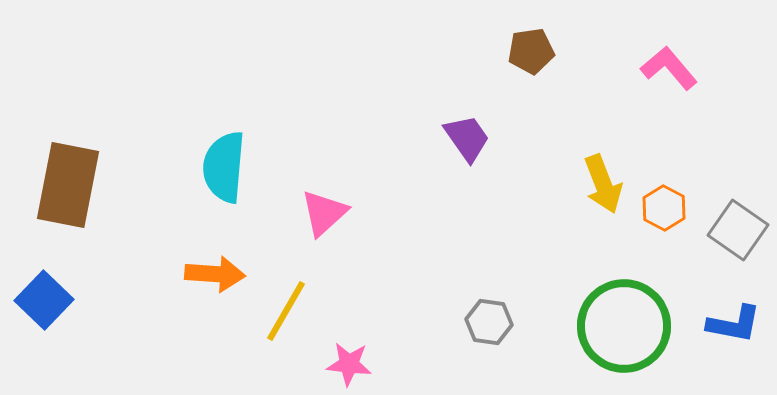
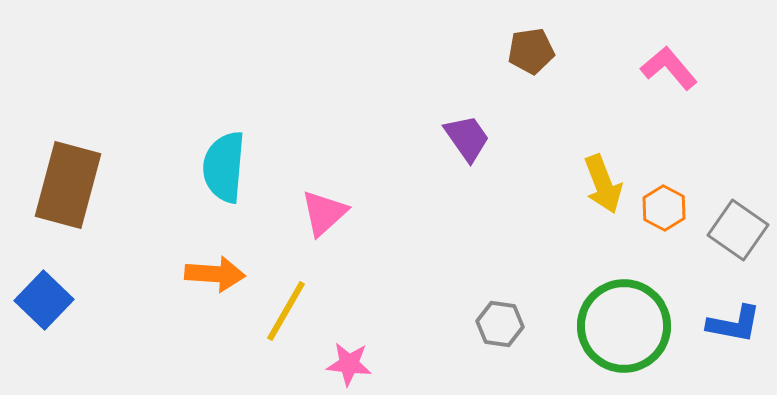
brown rectangle: rotated 4 degrees clockwise
gray hexagon: moved 11 px right, 2 px down
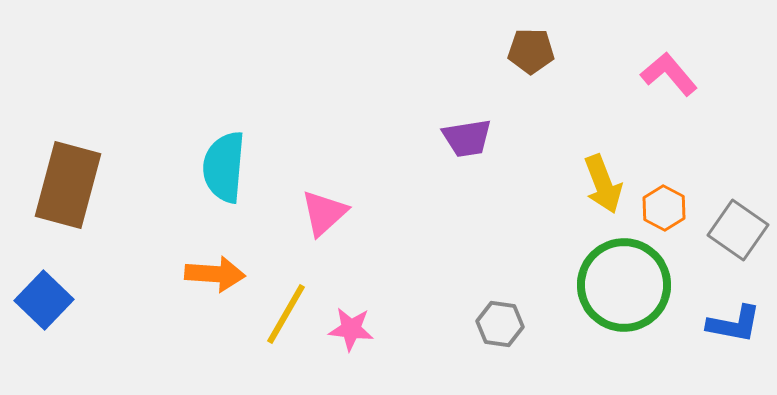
brown pentagon: rotated 9 degrees clockwise
pink L-shape: moved 6 px down
purple trapezoid: rotated 116 degrees clockwise
yellow line: moved 3 px down
green circle: moved 41 px up
pink star: moved 2 px right, 35 px up
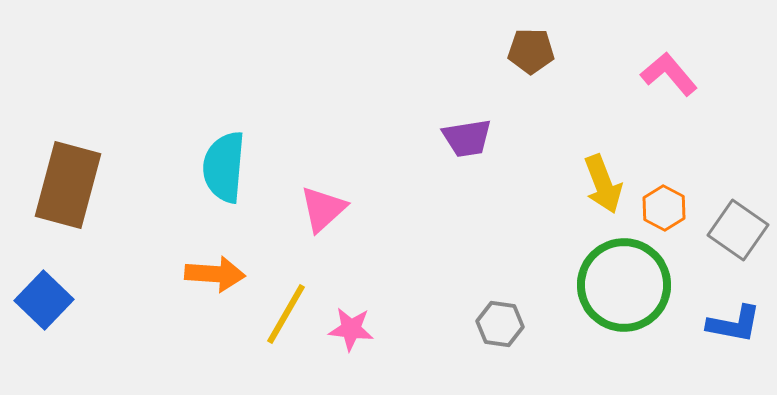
pink triangle: moved 1 px left, 4 px up
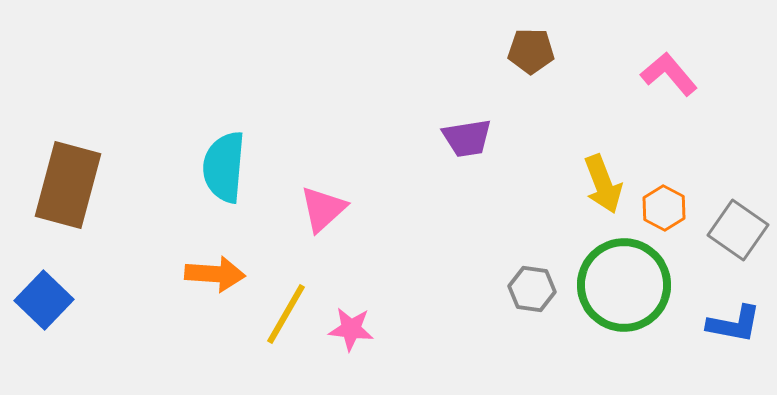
gray hexagon: moved 32 px right, 35 px up
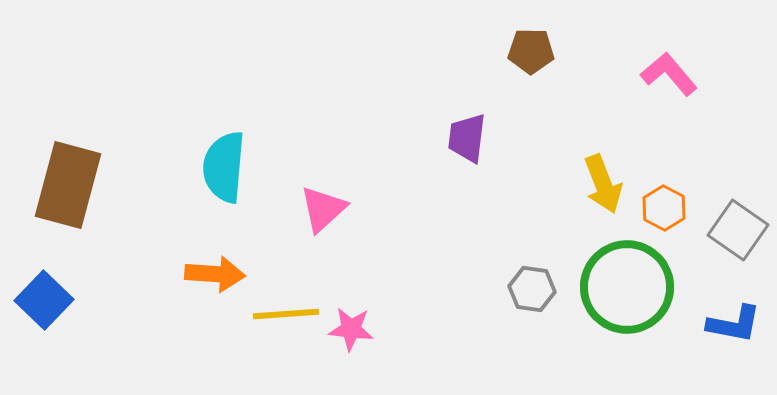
purple trapezoid: rotated 106 degrees clockwise
green circle: moved 3 px right, 2 px down
yellow line: rotated 56 degrees clockwise
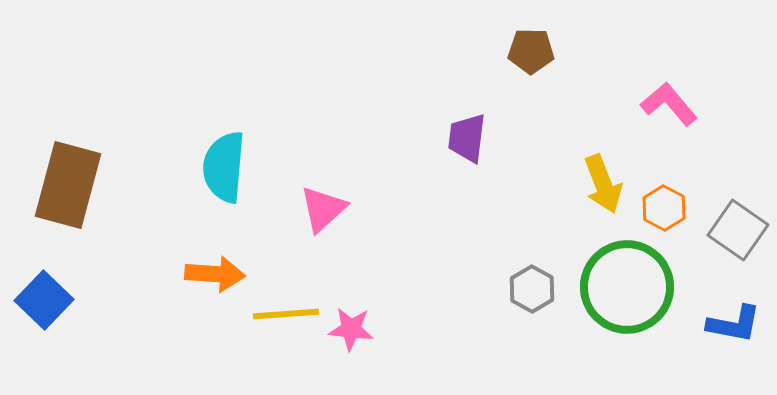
pink L-shape: moved 30 px down
gray hexagon: rotated 21 degrees clockwise
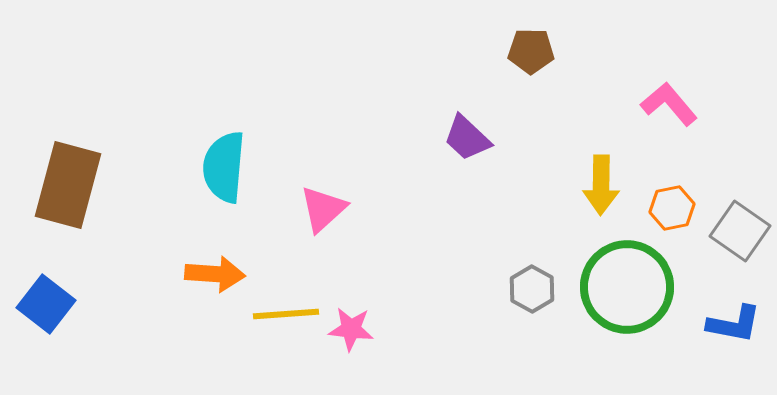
purple trapezoid: rotated 54 degrees counterclockwise
yellow arrow: moved 2 px left, 1 px down; rotated 22 degrees clockwise
orange hexagon: moved 8 px right; rotated 21 degrees clockwise
gray square: moved 2 px right, 1 px down
blue square: moved 2 px right, 4 px down; rotated 6 degrees counterclockwise
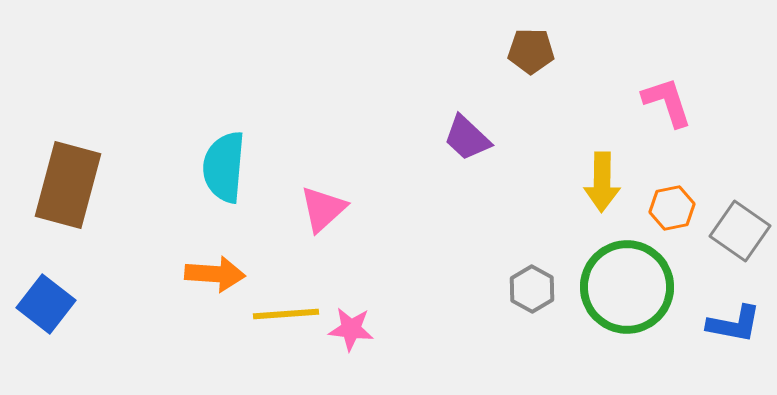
pink L-shape: moved 2 px left, 2 px up; rotated 22 degrees clockwise
yellow arrow: moved 1 px right, 3 px up
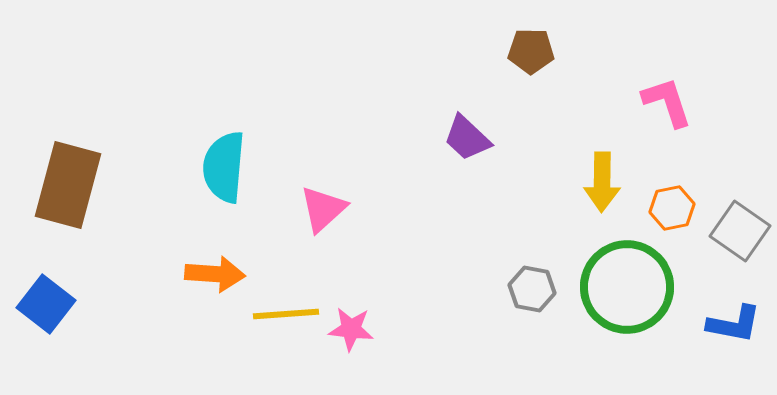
gray hexagon: rotated 18 degrees counterclockwise
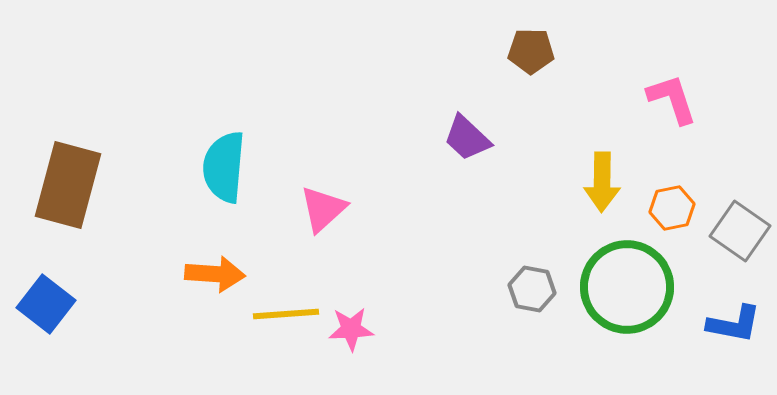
pink L-shape: moved 5 px right, 3 px up
pink star: rotated 9 degrees counterclockwise
